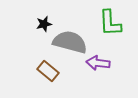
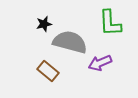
purple arrow: moved 2 px right; rotated 30 degrees counterclockwise
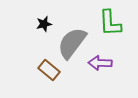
gray semicircle: moved 2 px right, 1 px down; rotated 68 degrees counterclockwise
purple arrow: rotated 25 degrees clockwise
brown rectangle: moved 1 px right, 1 px up
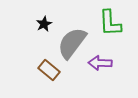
black star: rotated 14 degrees counterclockwise
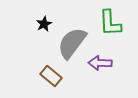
brown rectangle: moved 2 px right, 6 px down
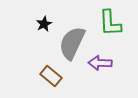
gray semicircle: rotated 12 degrees counterclockwise
